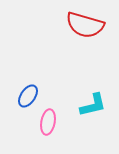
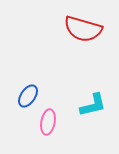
red semicircle: moved 2 px left, 4 px down
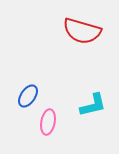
red semicircle: moved 1 px left, 2 px down
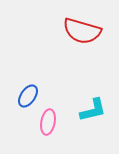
cyan L-shape: moved 5 px down
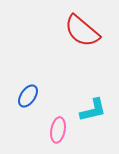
red semicircle: rotated 24 degrees clockwise
pink ellipse: moved 10 px right, 8 px down
